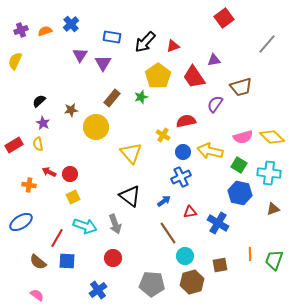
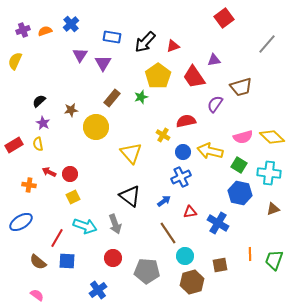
purple cross at (21, 30): moved 2 px right
gray pentagon at (152, 284): moved 5 px left, 13 px up
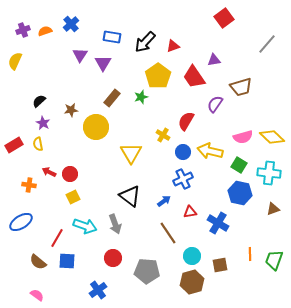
red semicircle at (186, 121): rotated 48 degrees counterclockwise
yellow triangle at (131, 153): rotated 10 degrees clockwise
blue cross at (181, 177): moved 2 px right, 2 px down
cyan circle at (185, 256): moved 7 px right
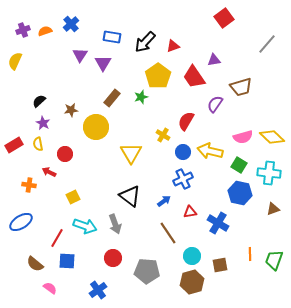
red circle at (70, 174): moved 5 px left, 20 px up
brown semicircle at (38, 262): moved 3 px left, 2 px down
pink semicircle at (37, 295): moved 13 px right, 7 px up
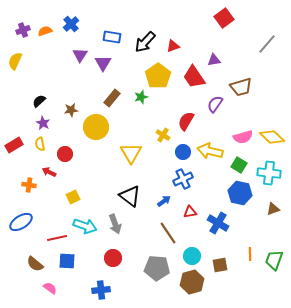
yellow semicircle at (38, 144): moved 2 px right
red line at (57, 238): rotated 48 degrees clockwise
gray pentagon at (147, 271): moved 10 px right, 3 px up
blue cross at (98, 290): moved 3 px right; rotated 30 degrees clockwise
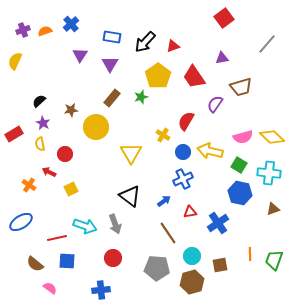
purple triangle at (214, 60): moved 8 px right, 2 px up
purple triangle at (103, 63): moved 7 px right, 1 px down
red rectangle at (14, 145): moved 11 px up
orange cross at (29, 185): rotated 24 degrees clockwise
yellow square at (73, 197): moved 2 px left, 8 px up
blue cross at (218, 223): rotated 25 degrees clockwise
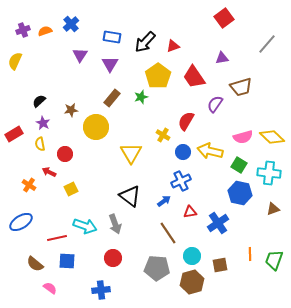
blue cross at (183, 179): moved 2 px left, 2 px down
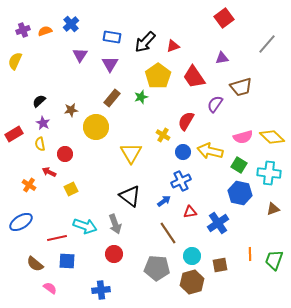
red circle at (113, 258): moved 1 px right, 4 px up
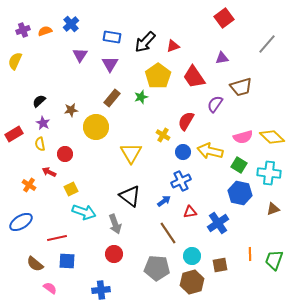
cyan arrow at (85, 226): moved 1 px left, 14 px up
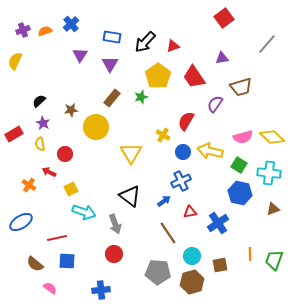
gray pentagon at (157, 268): moved 1 px right, 4 px down
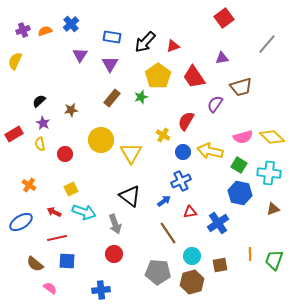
yellow circle at (96, 127): moved 5 px right, 13 px down
red arrow at (49, 172): moved 5 px right, 40 px down
